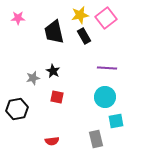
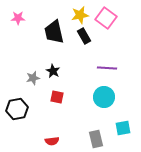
pink square: rotated 15 degrees counterclockwise
cyan circle: moved 1 px left
cyan square: moved 7 px right, 7 px down
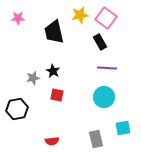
black rectangle: moved 16 px right, 6 px down
red square: moved 2 px up
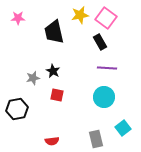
cyan square: rotated 28 degrees counterclockwise
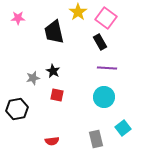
yellow star: moved 2 px left, 3 px up; rotated 24 degrees counterclockwise
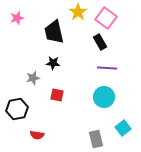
pink star: moved 1 px left; rotated 16 degrees counterclockwise
black star: moved 8 px up; rotated 24 degrees counterclockwise
red semicircle: moved 15 px left, 6 px up; rotated 16 degrees clockwise
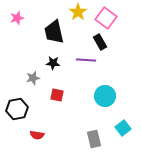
purple line: moved 21 px left, 8 px up
cyan circle: moved 1 px right, 1 px up
gray rectangle: moved 2 px left
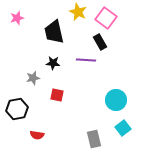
yellow star: rotated 12 degrees counterclockwise
cyan circle: moved 11 px right, 4 px down
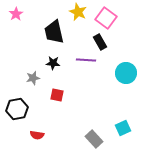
pink star: moved 1 px left, 4 px up; rotated 16 degrees counterclockwise
cyan circle: moved 10 px right, 27 px up
cyan square: rotated 14 degrees clockwise
gray rectangle: rotated 30 degrees counterclockwise
